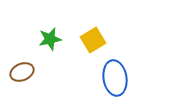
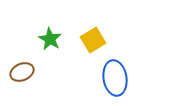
green star: rotated 30 degrees counterclockwise
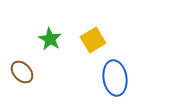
brown ellipse: rotated 70 degrees clockwise
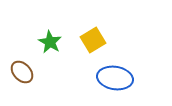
green star: moved 3 px down
blue ellipse: rotated 72 degrees counterclockwise
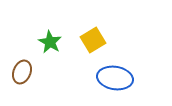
brown ellipse: rotated 65 degrees clockwise
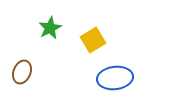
green star: moved 14 px up; rotated 15 degrees clockwise
blue ellipse: rotated 16 degrees counterclockwise
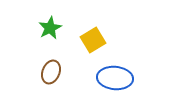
brown ellipse: moved 29 px right
blue ellipse: rotated 12 degrees clockwise
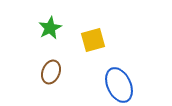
yellow square: rotated 15 degrees clockwise
blue ellipse: moved 4 px right, 7 px down; rotated 60 degrees clockwise
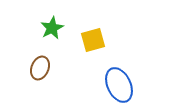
green star: moved 2 px right
brown ellipse: moved 11 px left, 4 px up
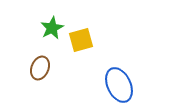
yellow square: moved 12 px left
